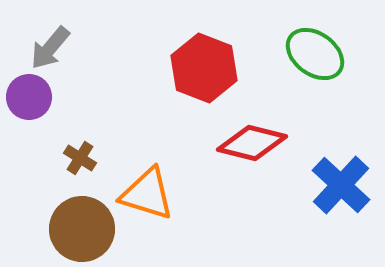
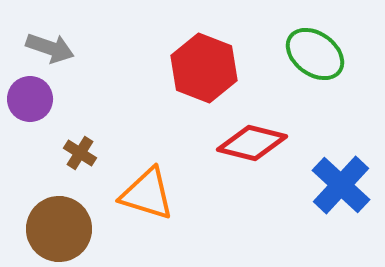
gray arrow: rotated 111 degrees counterclockwise
purple circle: moved 1 px right, 2 px down
brown cross: moved 5 px up
brown circle: moved 23 px left
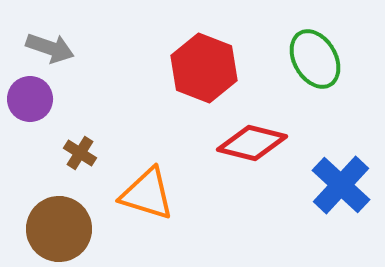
green ellipse: moved 5 px down; rotated 24 degrees clockwise
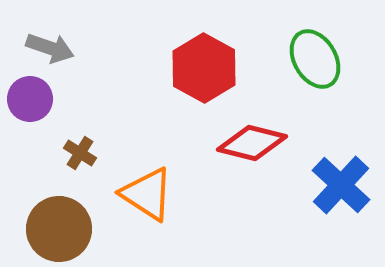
red hexagon: rotated 8 degrees clockwise
orange triangle: rotated 16 degrees clockwise
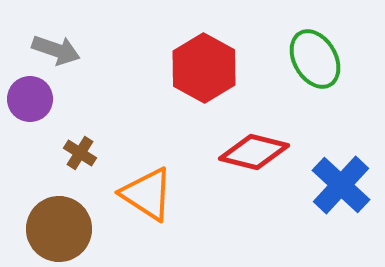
gray arrow: moved 6 px right, 2 px down
red diamond: moved 2 px right, 9 px down
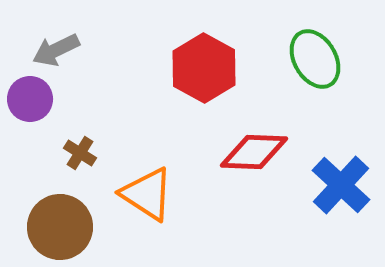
gray arrow: rotated 135 degrees clockwise
red diamond: rotated 12 degrees counterclockwise
brown circle: moved 1 px right, 2 px up
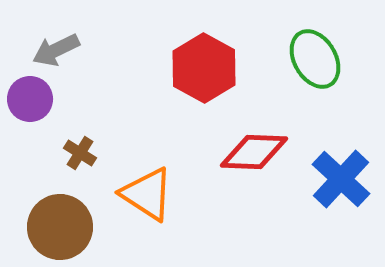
blue cross: moved 6 px up
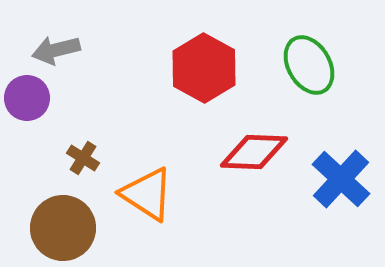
gray arrow: rotated 12 degrees clockwise
green ellipse: moved 6 px left, 6 px down
purple circle: moved 3 px left, 1 px up
brown cross: moved 3 px right, 5 px down
brown circle: moved 3 px right, 1 px down
